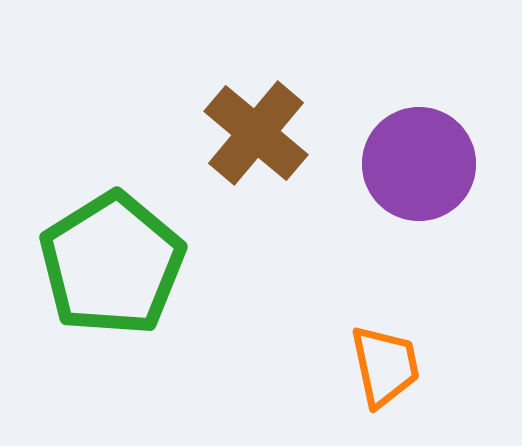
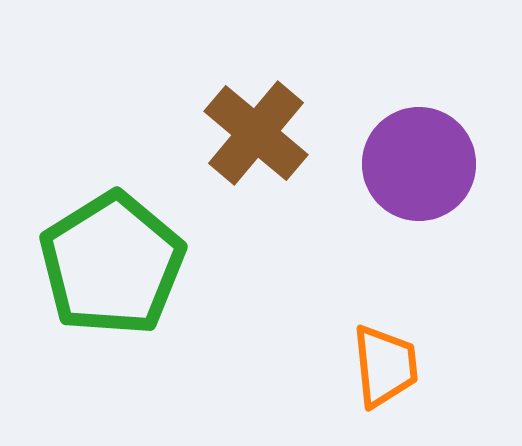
orange trapezoid: rotated 6 degrees clockwise
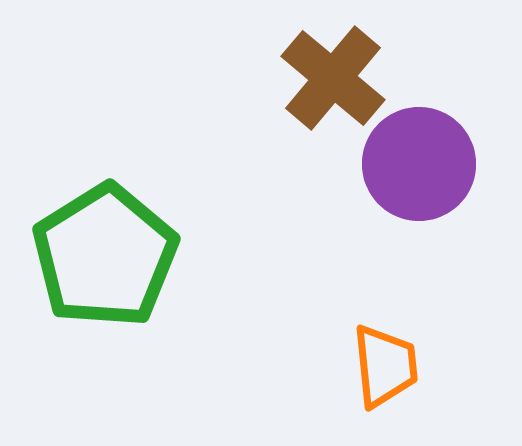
brown cross: moved 77 px right, 55 px up
green pentagon: moved 7 px left, 8 px up
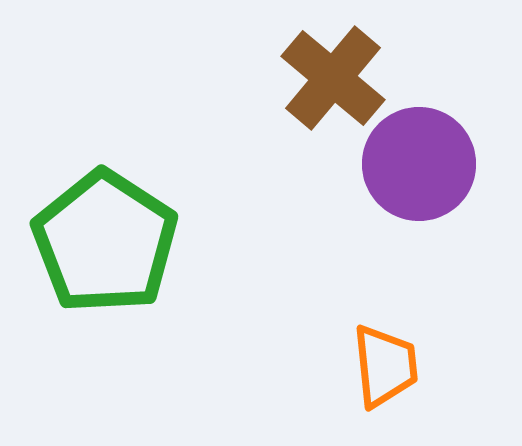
green pentagon: moved 14 px up; rotated 7 degrees counterclockwise
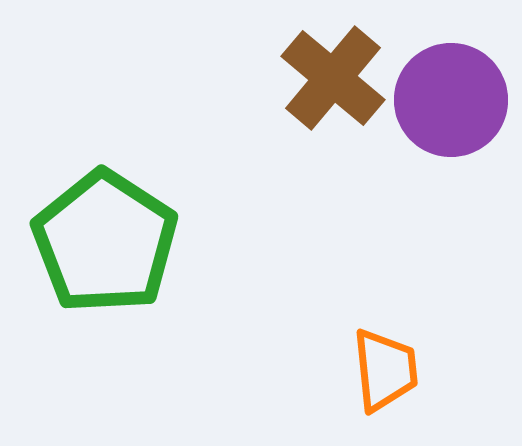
purple circle: moved 32 px right, 64 px up
orange trapezoid: moved 4 px down
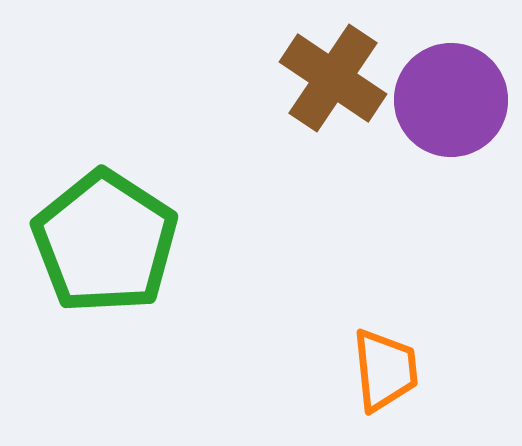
brown cross: rotated 6 degrees counterclockwise
